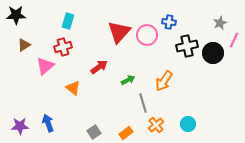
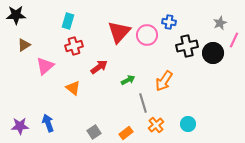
red cross: moved 11 px right, 1 px up
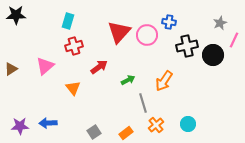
brown triangle: moved 13 px left, 24 px down
black circle: moved 2 px down
orange triangle: rotated 14 degrees clockwise
blue arrow: rotated 72 degrees counterclockwise
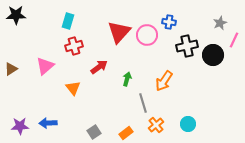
green arrow: moved 1 px left, 1 px up; rotated 48 degrees counterclockwise
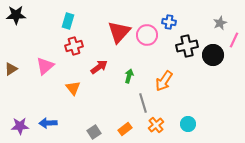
green arrow: moved 2 px right, 3 px up
orange rectangle: moved 1 px left, 4 px up
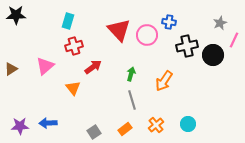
red triangle: moved 2 px up; rotated 25 degrees counterclockwise
red arrow: moved 6 px left
green arrow: moved 2 px right, 2 px up
gray line: moved 11 px left, 3 px up
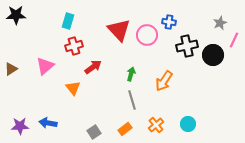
blue arrow: rotated 12 degrees clockwise
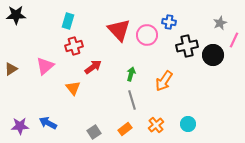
blue arrow: rotated 18 degrees clockwise
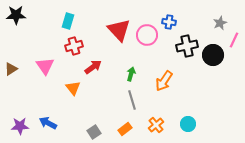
pink triangle: rotated 24 degrees counterclockwise
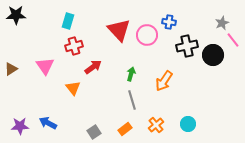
gray star: moved 2 px right
pink line: moved 1 px left; rotated 63 degrees counterclockwise
